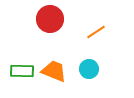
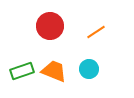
red circle: moved 7 px down
green rectangle: rotated 20 degrees counterclockwise
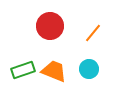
orange line: moved 3 px left, 1 px down; rotated 18 degrees counterclockwise
green rectangle: moved 1 px right, 1 px up
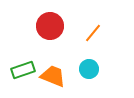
orange trapezoid: moved 1 px left, 5 px down
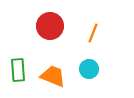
orange line: rotated 18 degrees counterclockwise
green rectangle: moved 5 px left; rotated 75 degrees counterclockwise
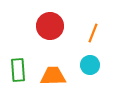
cyan circle: moved 1 px right, 4 px up
orange trapezoid: rotated 24 degrees counterclockwise
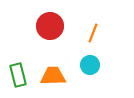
green rectangle: moved 5 px down; rotated 10 degrees counterclockwise
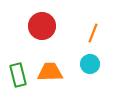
red circle: moved 8 px left
cyan circle: moved 1 px up
orange trapezoid: moved 3 px left, 4 px up
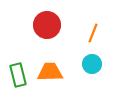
red circle: moved 5 px right, 1 px up
cyan circle: moved 2 px right
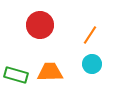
red circle: moved 7 px left
orange line: moved 3 px left, 2 px down; rotated 12 degrees clockwise
green rectangle: moved 2 px left; rotated 60 degrees counterclockwise
